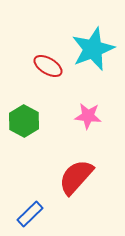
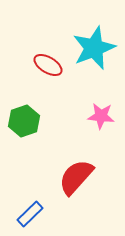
cyan star: moved 1 px right, 1 px up
red ellipse: moved 1 px up
pink star: moved 13 px right
green hexagon: rotated 12 degrees clockwise
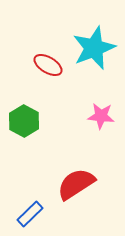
green hexagon: rotated 12 degrees counterclockwise
red semicircle: moved 7 px down; rotated 15 degrees clockwise
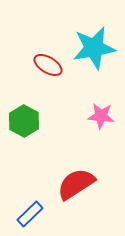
cyan star: rotated 12 degrees clockwise
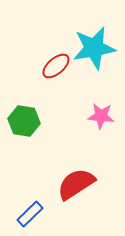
red ellipse: moved 8 px right, 1 px down; rotated 72 degrees counterclockwise
green hexagon: rotated 20 degrees counterclockwise
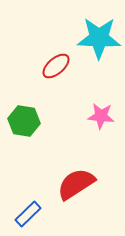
cyan star: moved 5 px right, 10 px up; rotated 12 degrees clockwise
blue rectangle: moved 2 px left
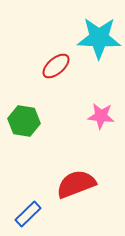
red semicircle: rotated 12 degrees clockwise
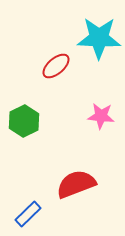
green hexagon: rotated 24 degrees clockwise
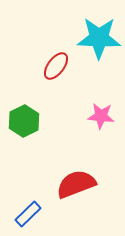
red ellipse: rotated 12 degrees counterclockwise
